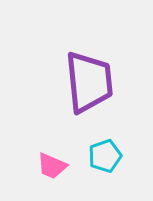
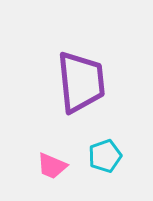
purple trapezoid: moved 8 px left
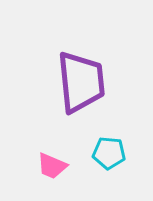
cyan pentagon: moved 4 px right, 3 px up; rotated 24 degrees clockwise
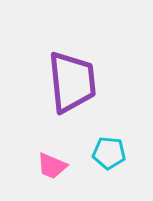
purple trapezoid: moved 9 px left
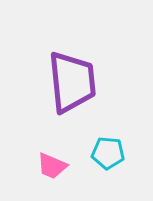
cyan pentagon: moved 1 px left
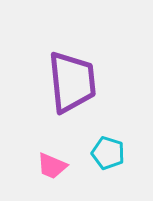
cyan pentagon: rotated 12 degrees clockwise
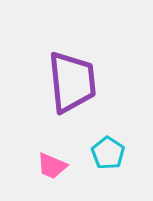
cyan pentagon: rotated 16 degrees clockwise
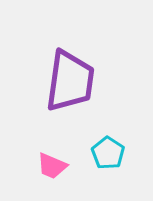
purple trapezoid: moved 2 px left, 1 px up; rotated 14 degrees clockwise
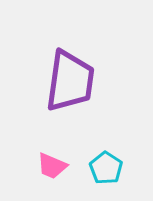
cyan pentagon: moved 2 px left, 15 px down
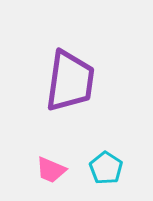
pink trapezoid: moved 1 px left, 4 px down
